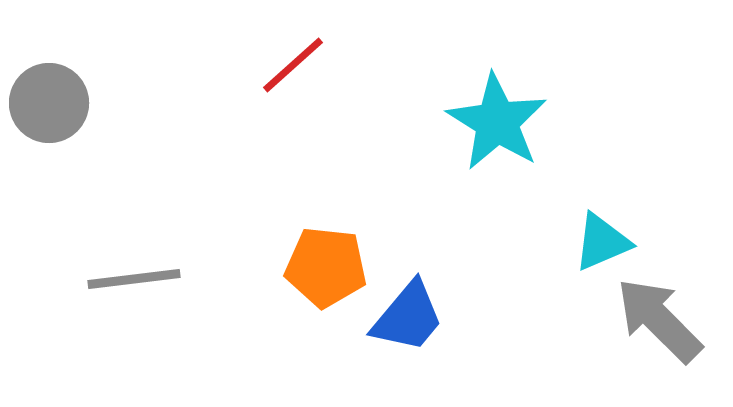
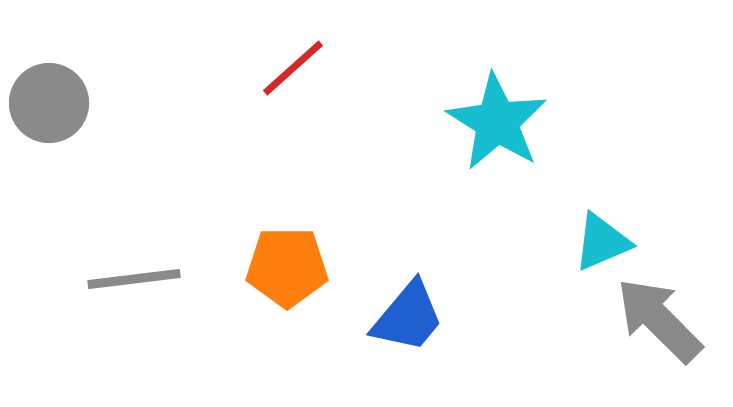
red line: moved 3 px down
orange pentagon: moved 39 px left; rotated 6 degrees counterclockwise
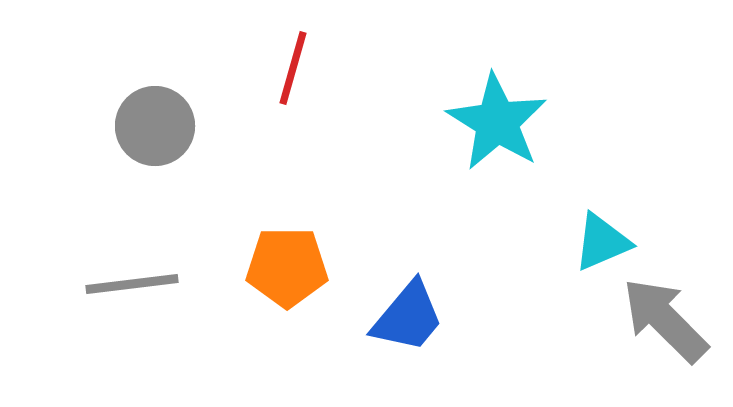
red line: rotated 32 degrees counterclockwise
gray circle: moved 106 px right, 23 px down
gray line: moved 2 px left, 5 px down
gray arrow: moved 6 px right
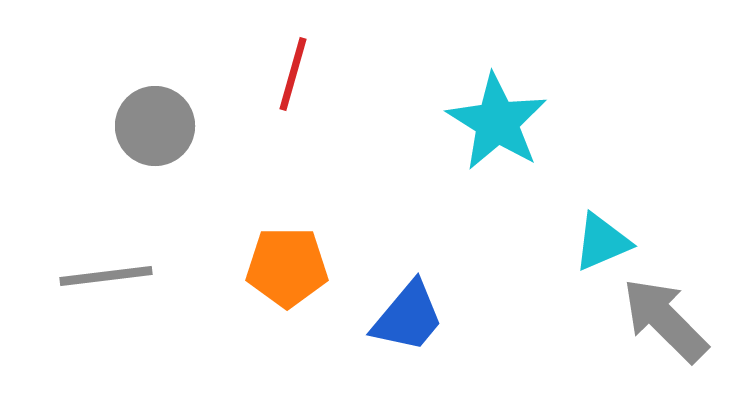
red line: moved 6 px down
gray line: moved 26 px left, 8 px up
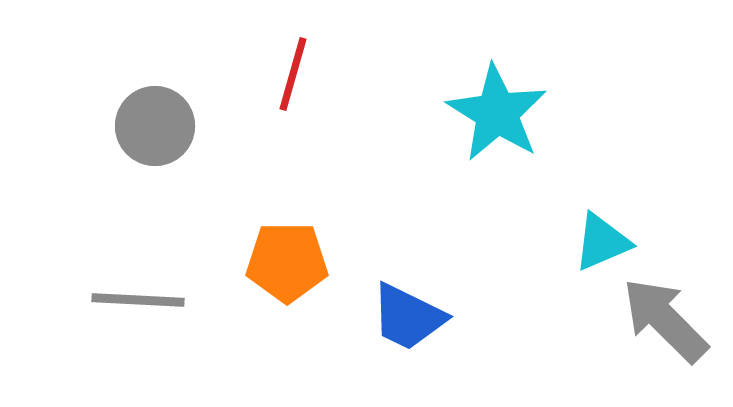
cyan star: moved 9 px up
orange pentagon: moved 5 px up
gray line: moved 32 px right, 24 px down; rotated 10 degrees clockwise
blue trapezoid: rotated 76 degrees clockwise
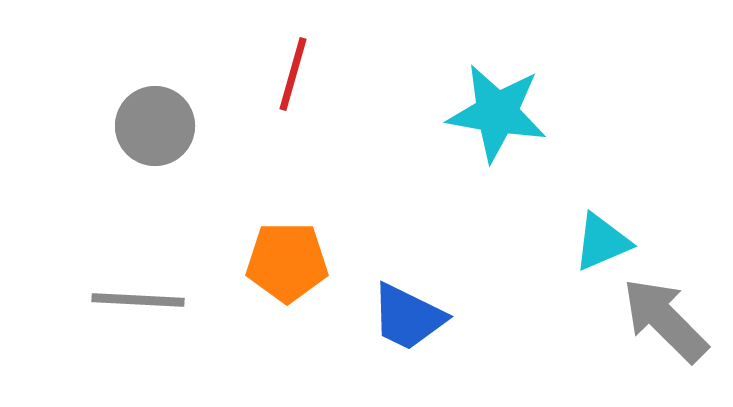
cyan star: rotated 22 degrees counterclockwise
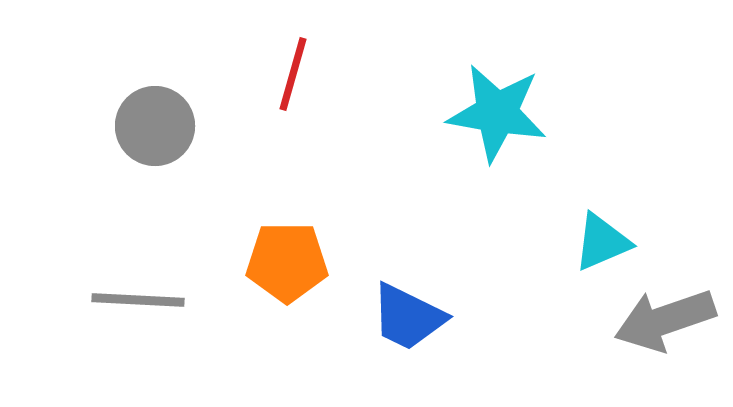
gray arrow: rotated 64 degrees counterclockwise
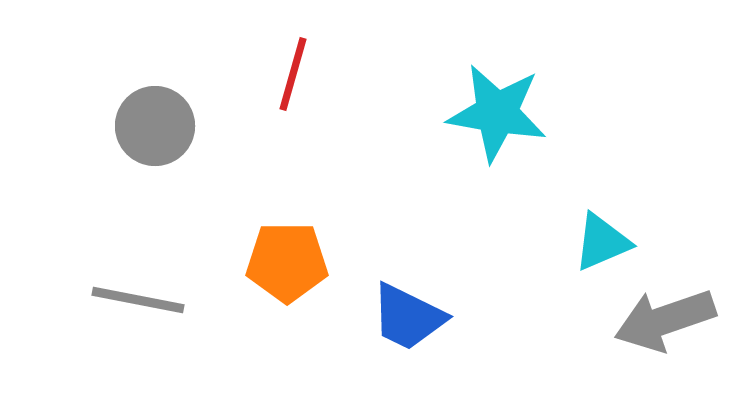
gray line: rotated 8 degrees clockwise
